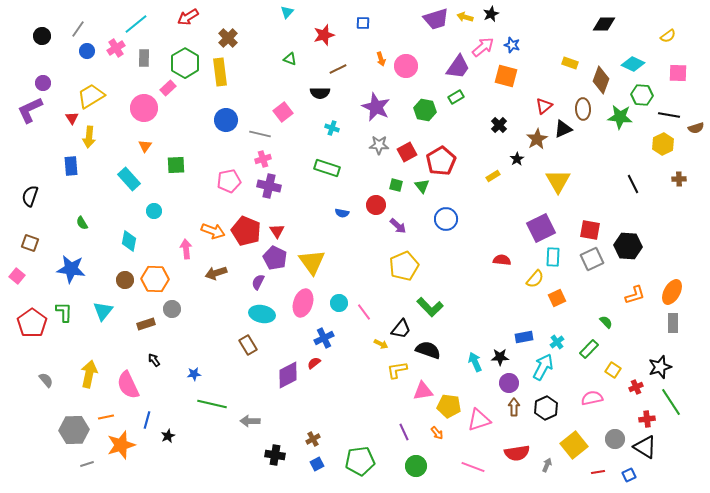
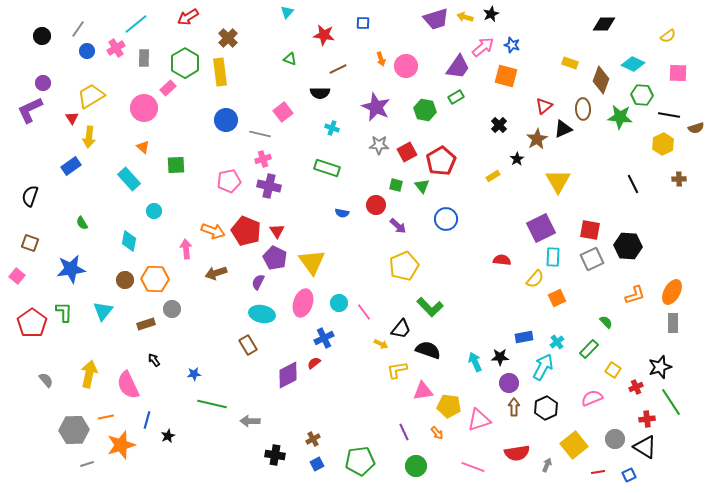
red star at (324, 35): rotated 25 degrees clockwise
orange triangle at (145, 146): moved 2 px left, 1 px down; rotated 24 degrees counterclockwise
blue rectangle at (71, 166): rotated 60 degrees clockwise
blue star at (71, 269): rotated 16 degrees counterclockwise
pink semicircle at (592, 398): rotated 10 degrees counterclockwise
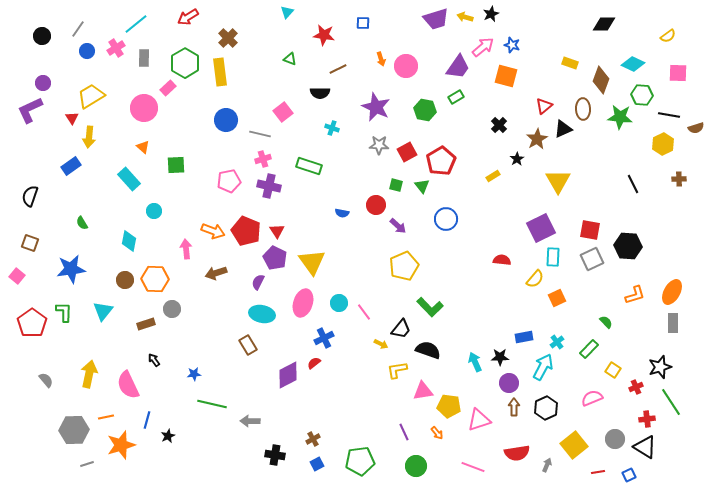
green rectangle at (327, 168): moved 18 px left, 2 px up
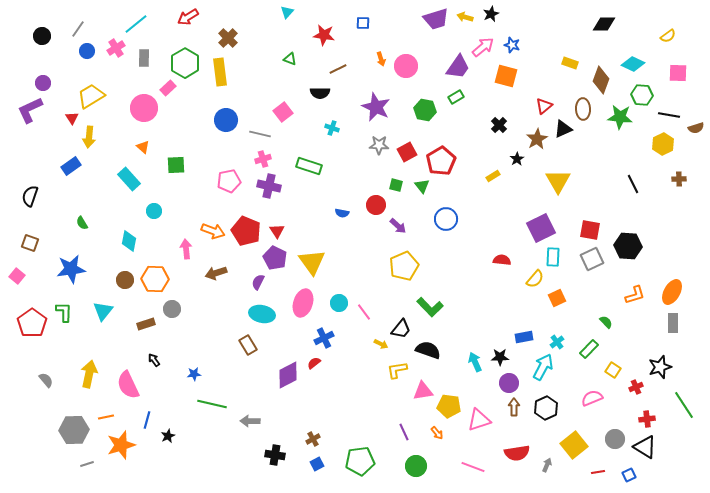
green line at (671, 402): moved 13 px right, 3 px down
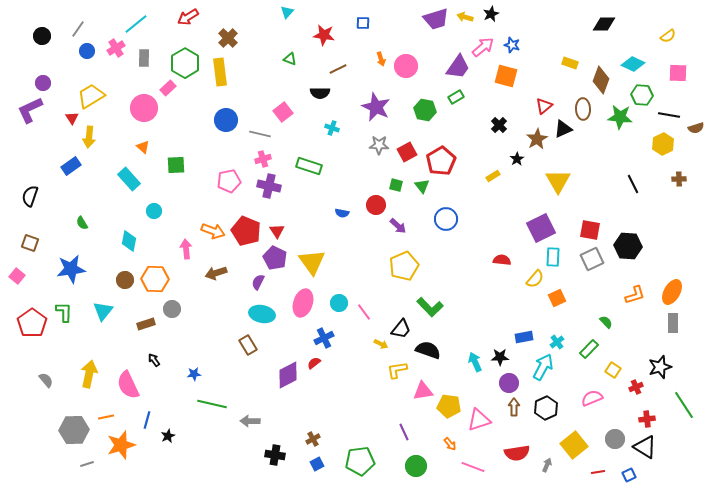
orange arrow at (437, 433): moved 13 px right, 11 px down
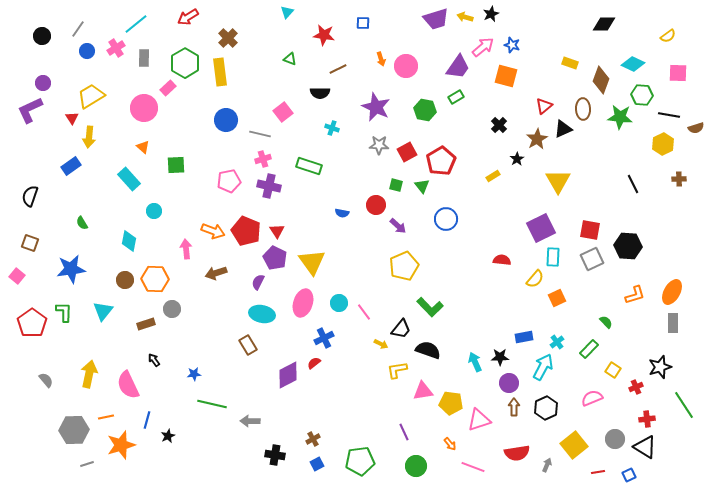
yellow pentagon at (449, 406): moved 2 px right, 3 px up
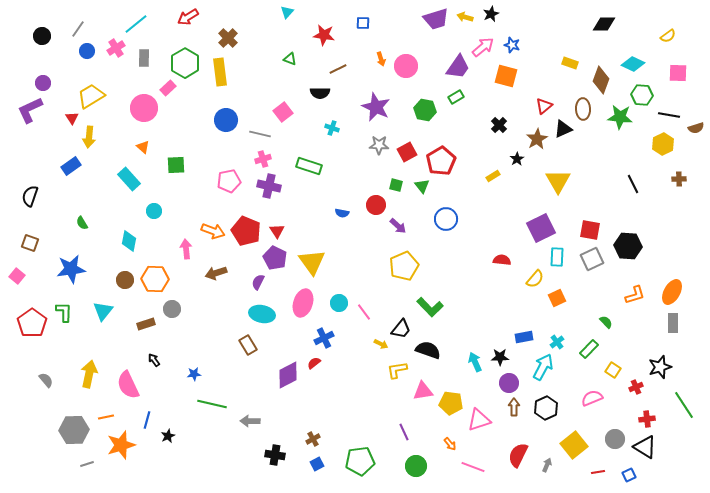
cyan rectangle at (553, 257): moved 4 px right
red semicircle at (517, 453): moved 1 px right, 2 px down; rotated 125 degrees clockwise
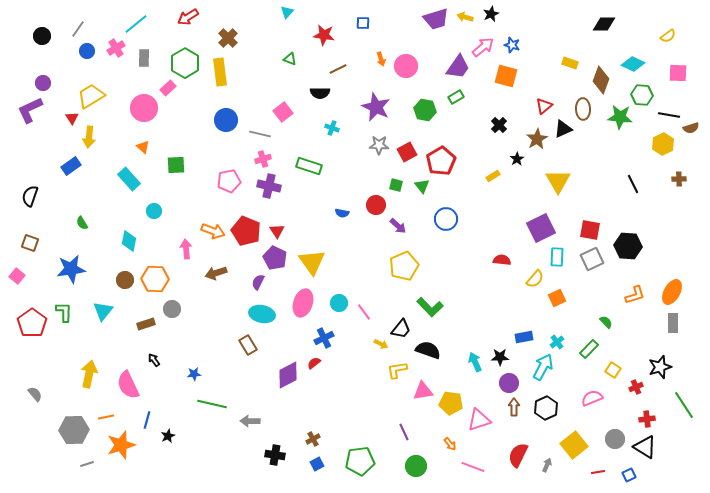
brown semicircle at (696, 128): moved 5 px left
gray semicircle at (46, 380): moved 11 px left, 14 px down
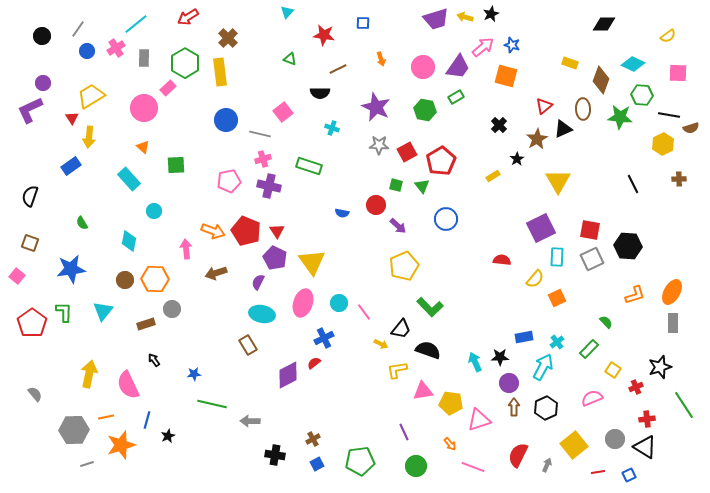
pink circle at (406, 66): moved 17 px right, 1 px down
